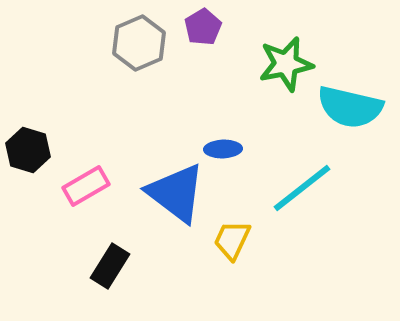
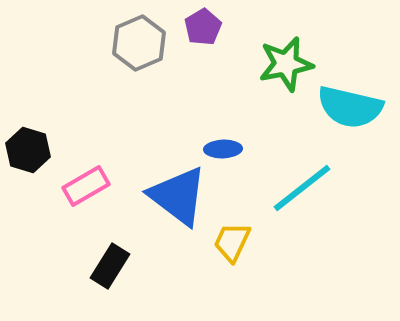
blue triangle: moved 2 px right, 3 px down
yellow trapezoid: moved 2 px down
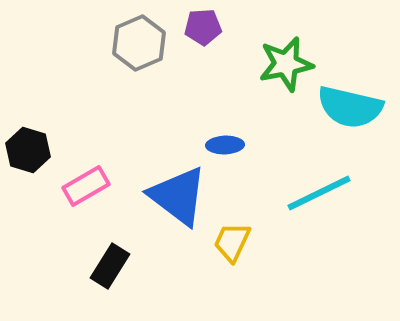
purple pentagon: rotated 27 degrees clockwise
blue ellipse: moved 2 px right, 4 px up
cyan line: moved 17 px right, 5 px down; rotated 12 degrees clockwise
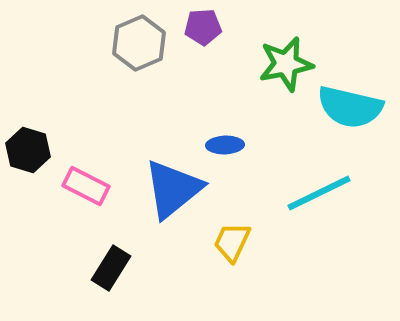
pink rectangle: rotated 57 degrees clockwise
blue triangle: moved 5 px left, 7 px up; rotated 44 degrees clockwise
black rectangle: moved 1 px right, 2 px down
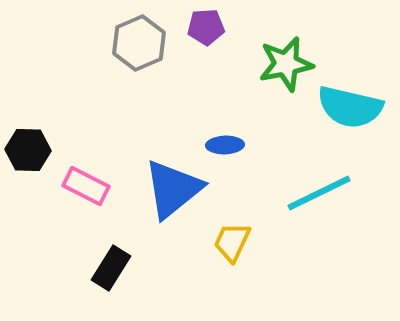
purple pentagon: moved 3 px right
black hexagon: rotated 15 degrees counterclockwise
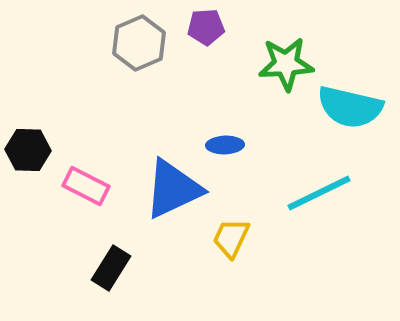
green star: rotated 8 degrees clockwise
blue triangle: rotated 14 degrees clockwise
yellow trapezoid: moved 1 px left, 4 px up
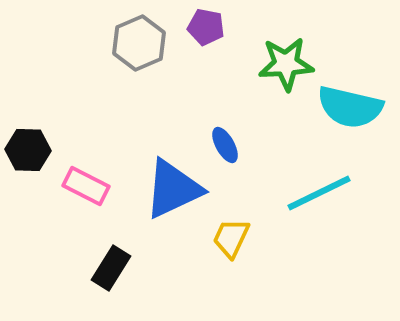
purple pentagon: rotated 15 degrees clockwise
blue ellipse: rotated 63 degrees clockwise
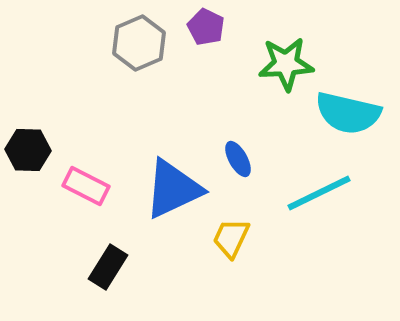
purple pentagon: rotated 15 degrees clockwise
cyan semicircle: moved 2 px left, 6 px down
blue ellipse: moved 13 px right, 14 px down
black rectangle: moved 3 px left, 1 px up
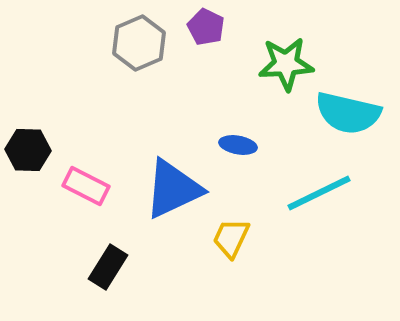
blue ellipse: moved 14 px up; rotated 51 degrees counterclockwise
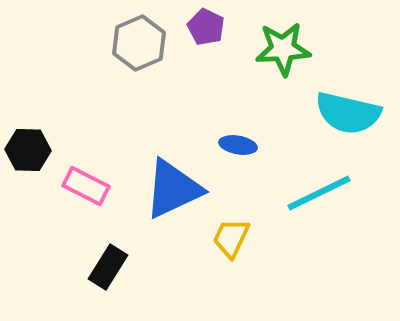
green star: moved 3 px left, 15 px up
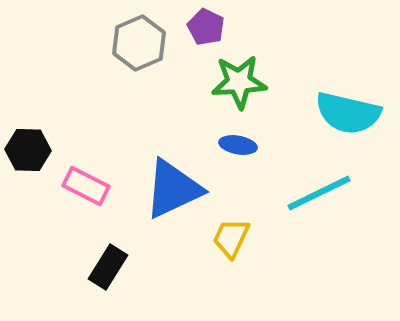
green star: moved 44 px left, 33 px down
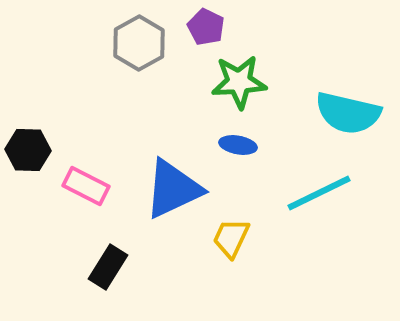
gray hexagon: rotated 6 degrees counterclockwise
